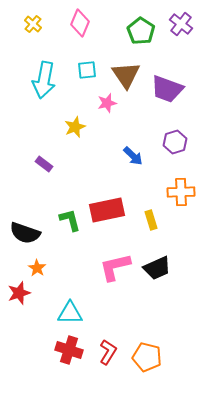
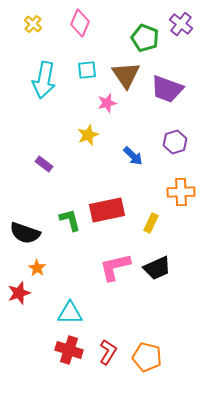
green pentagon: moved 4 px right, 7 px down; rotated 12 degrees counterclockwise
yellow star: moved 13 px right, 8 px down
yellow rectangle: moved 3 px down; rotated 42 degrees clockwise
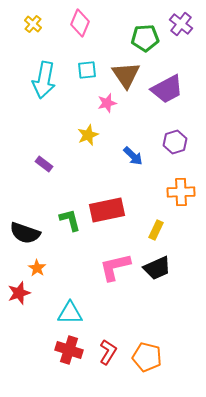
green pentagon: rotated 24 degrees counterclockwise
purple trapezoid: rotated 48 degrees counterclockwise
yellow rectangle: moved 5 px right, 7 px down
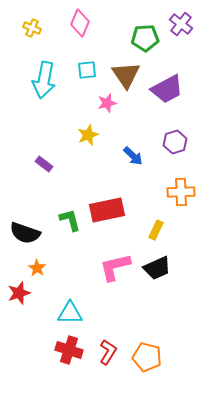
yellow cross: moved 1 px left, 4 px down; rotated 18 degrees counterclockwise
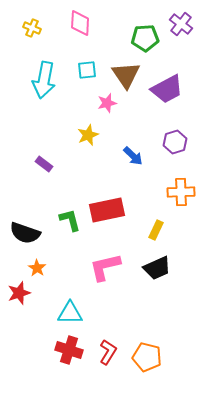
pink diamond: rotated 20 degrees counterclockwise
pink L-shape: moved 10 px left
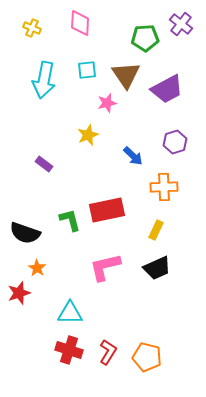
orange cross: moved 17 px left, 5 px up
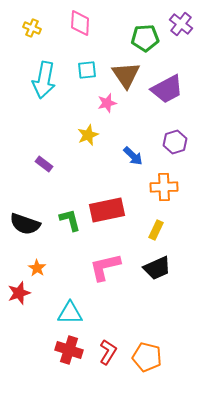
black semicircle: moved 9 px up
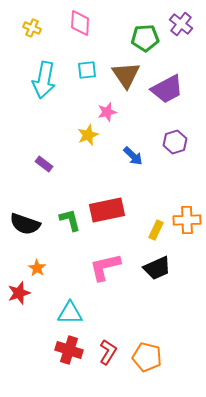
pink star: moved 9 px down
orange cross: moved 23 px right, 33 px down
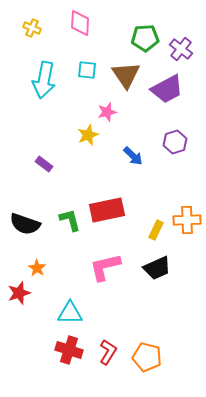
purple cross: moved 25 px down
cyan square: rotated 12 degrees clockwise
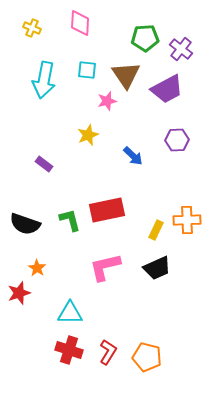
pink star: moved 11 px up
purple hexagon: moved 2 px right, 2 px up; rotated 15 degrees clockwise
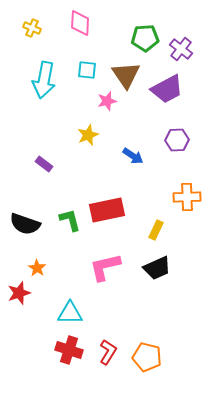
blue arrow: rotated 10 degrees counterclockwise
orange cross: moved 23 px up
